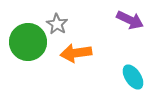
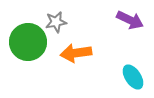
gray star: moved 1 px left, 2 px up; rotated 30 degrees clockwise
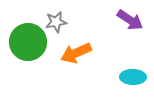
purple arrow: rotated 8 degrees clockwise
orange arrow: rotated 16 degrees counterclockwise
cyan ellipse: rotated 55 degrees counterclockwise
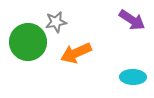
purple arrow: moved 2 px right
